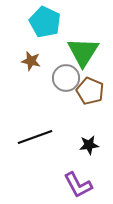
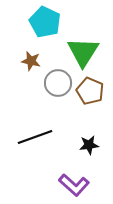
gray circle: moved 8 px left, 5 px down
purple L-shape: moved 4 px left; rotated 20 degrees counterclockwise
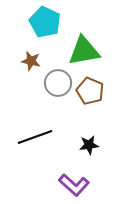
green triangle: moved 1 px right, 1 px up; rotated 48 degrees clockwise
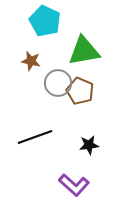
cyan pentagon: moved 1 px up
brown pentagon: moved 10 px left
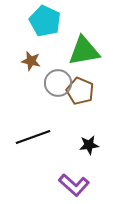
black line: moved 2 px left
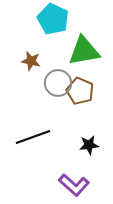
cyan pentagon: moved 8 px right, 2 px up
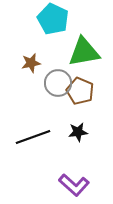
green triangle: moved 1 px down
brown star: moved 2 px down; rotated 24 degrees counterclockwise
black star: moved 11 px left, 13 px up
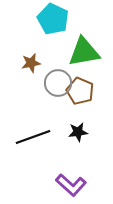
purple L-shape: moved 3 px left
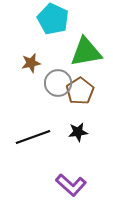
green triangle: moved 2 px right
brown pentagon: rotated 16 degrees clockwise
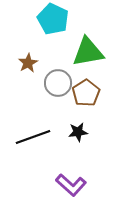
green triangle: moved 2 px right
brown star: moved 3 px left; rotated 18 degrees counterclockwise
brown pentagon: moved 6 px right, 2 px down
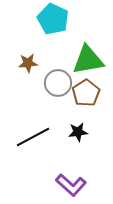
green triangle: moved 8 px down
brown star: rotated 24 degrees clockwise
black line: rotated 8 degrees counterclockwise
